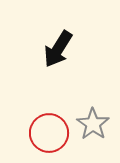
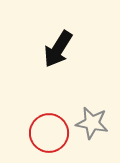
gray star: moved 1 px left, 1 px up; rotated 24 degrees counterclockwise
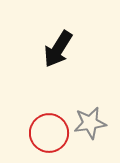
gray star: moved 2 px left; rotated 20 degrees counterclockwise
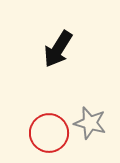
gray star: rotated 24 degrees clockwise
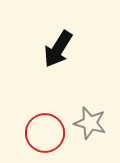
red circle: moved 4 px left
